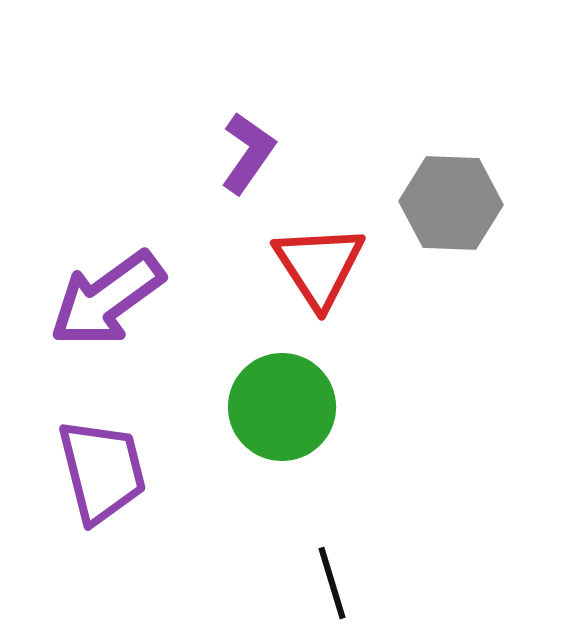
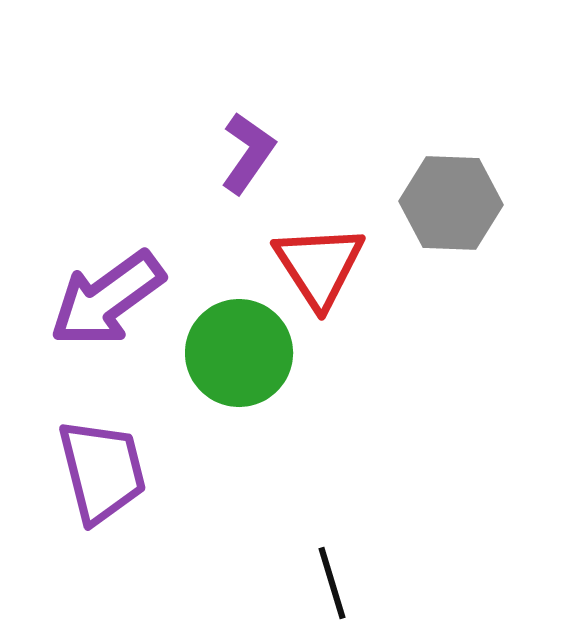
green circle: moved 43 px left, 54 px up
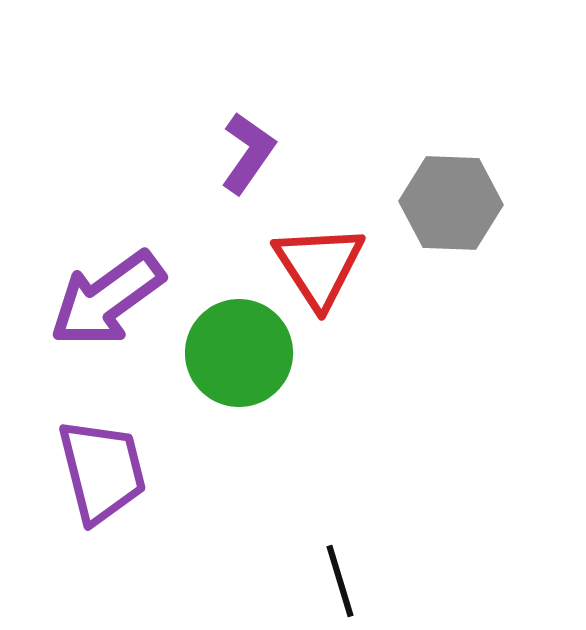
black line: moved 8 px right, 2 px up
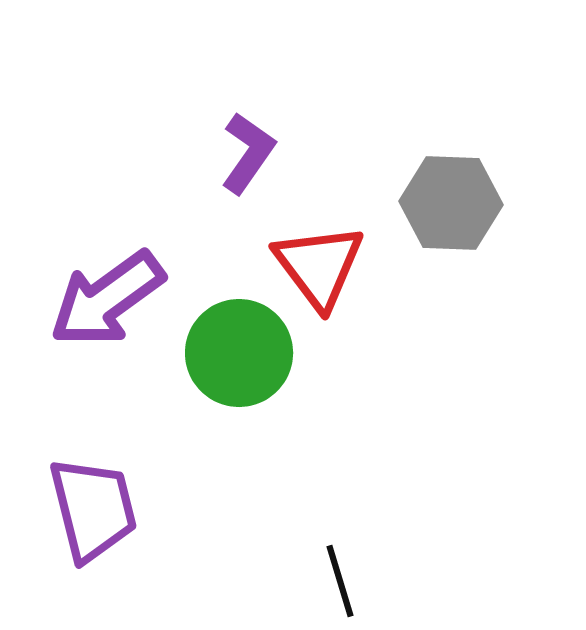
red triangle: rotated 4 degrees counterclockwise
purple trapezoid: moved 9 px left, 38 px down
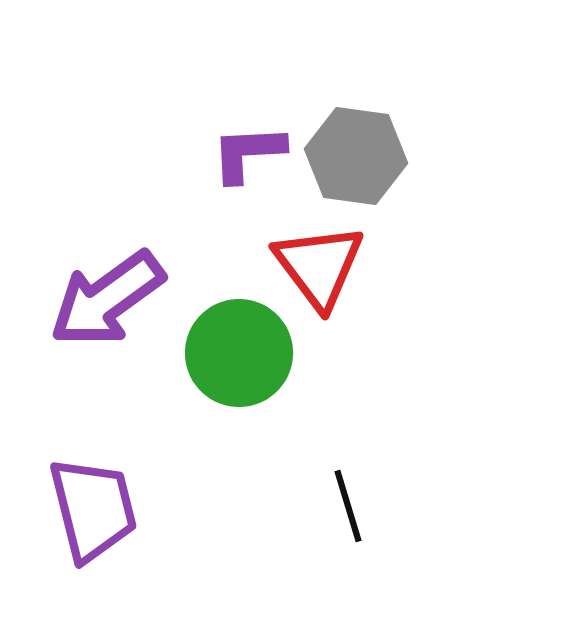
purple L-shape: rotated 128 degrees counterclockwise
gray hexagon: moved 95 px left, 47 px up; rotated 6 degrees clockwise
black line: moved 8 px right, 75 px up
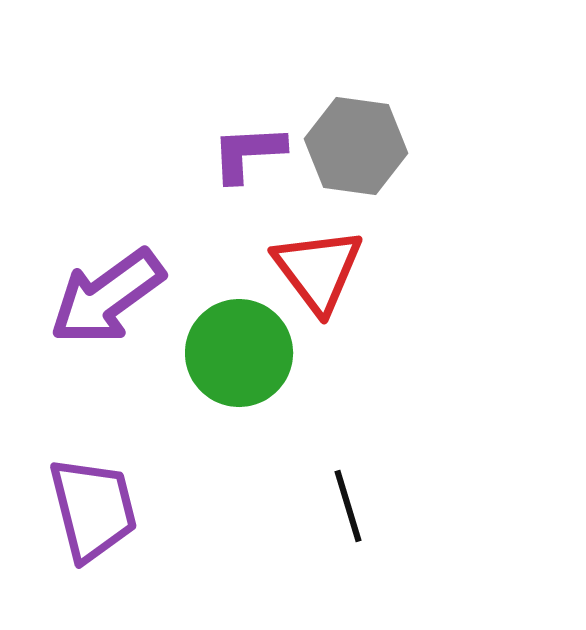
gray hexagon: moved 10 px up
red triangle: moved 1 px left, 4 px down
purple arrow: moved 2 px up
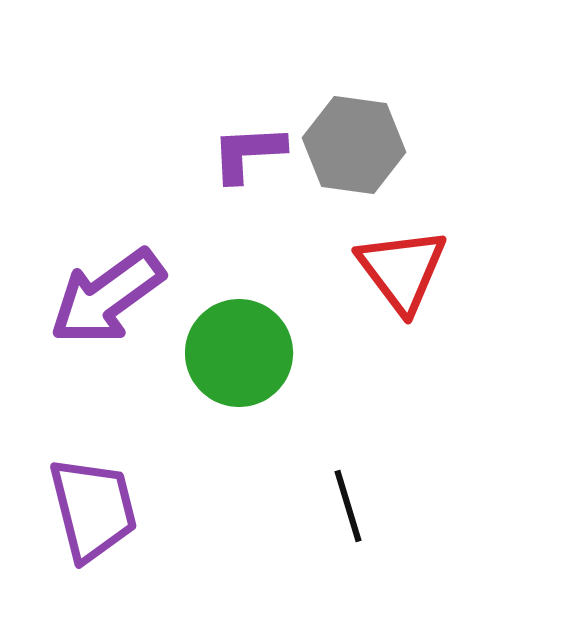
gray hexagon: moved 2 px left, 1 px up
red triangle: moved 84 px right
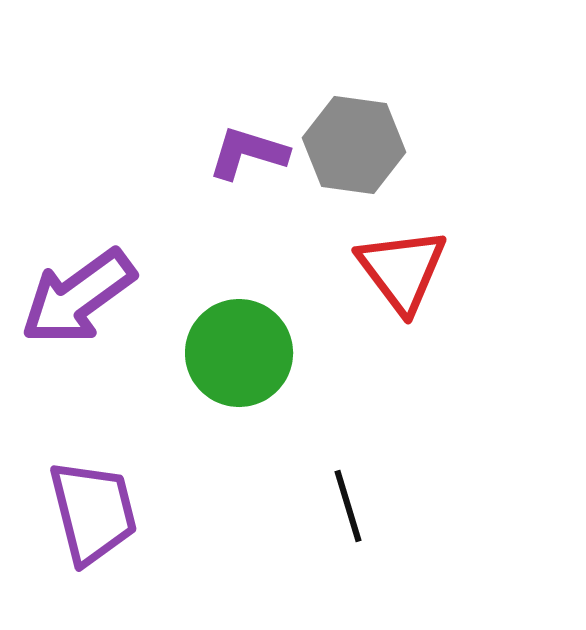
purple L-shape: rotated 20 degrees clockwise
purple arrow: moved 29 px left
purple trapezoid: moved 3 px down
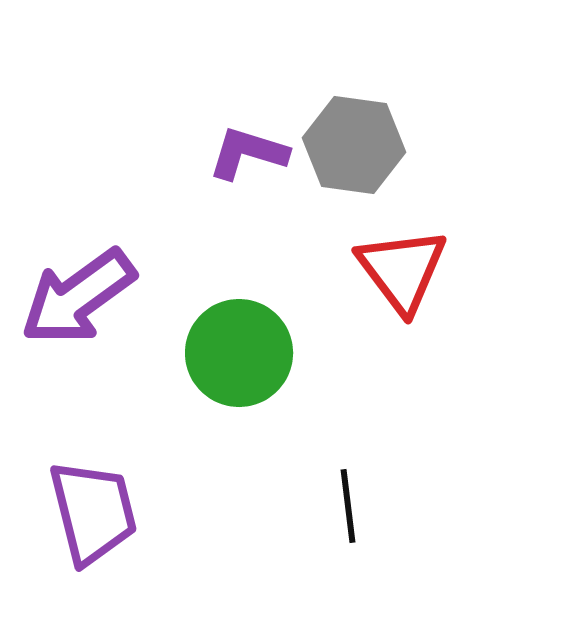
black line: rotated 10 degrees clockwise
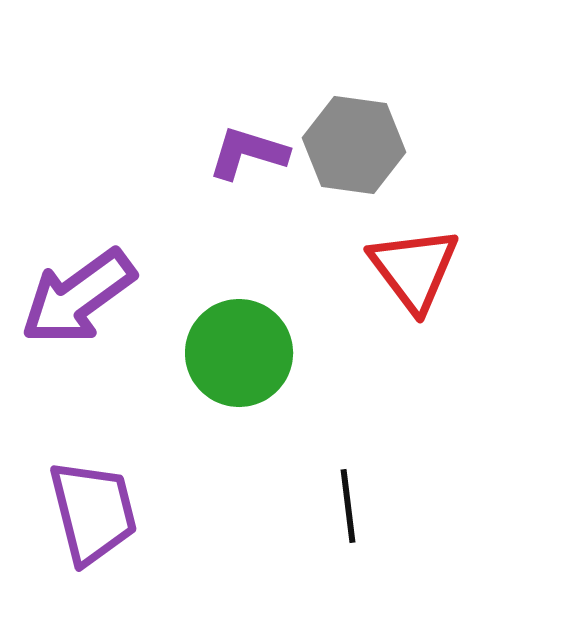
red triangle: moved 12 px right, 1 px up
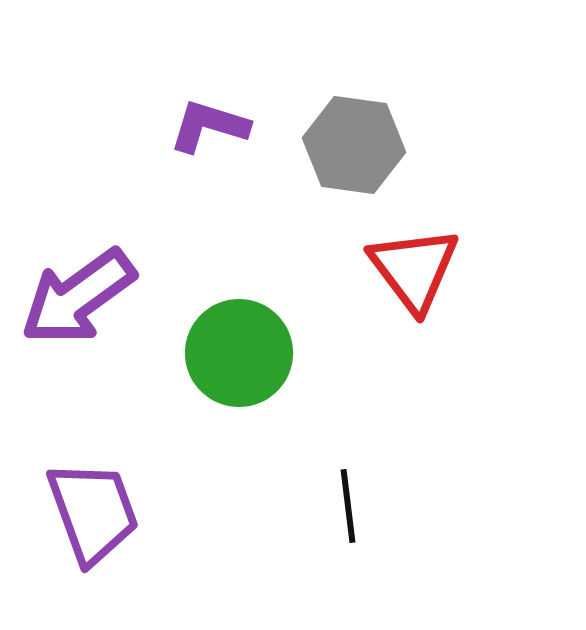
purple L-shape: moved 39 px left, 27 px up
purple trapezoid: rotated 6 degrees counterclockwise
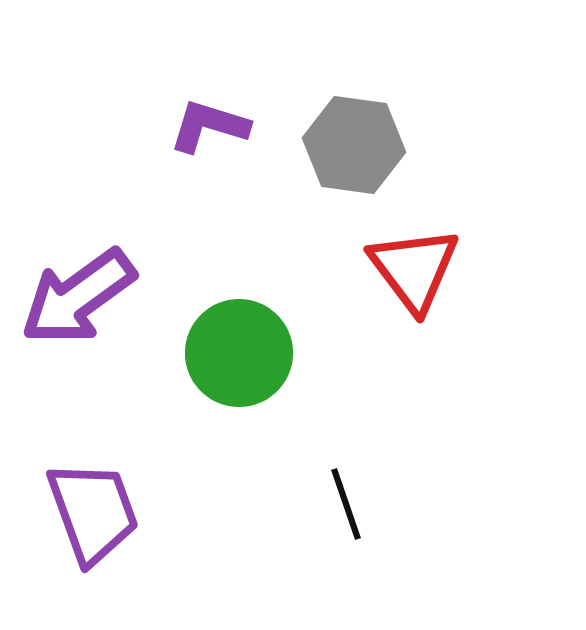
black line: moved 2 px left, 2 px up; rotated 12 degrees counterclockwise
